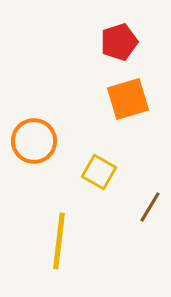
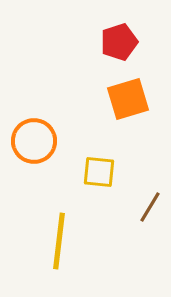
yellow square: rotated 24 degrees counterclockwise
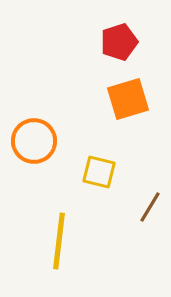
yellow square: rotated 8 degrees clockwise
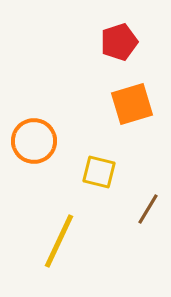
orange square: moved 4 px right, 5 px down
brown line: moved 2 px left, 2 px down
yellow line: rotated 18 degrees clockwise
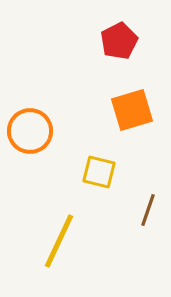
red pentagon: moved 1 px up; rotated 9 degrees counterclockwise
orange square: moved 6 px down
orange circle: moved 4 px left, 10 px up
brown line: moved 1 px down; rotated 12 degrees counterclockwise
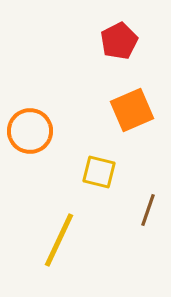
orange square: rotated 6 degrees counterclockwise
yellow line: moved 1 px up
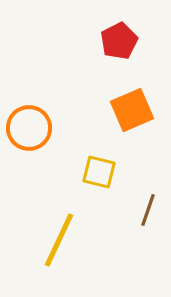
orange circle: moved 1 px left, 3 px up
